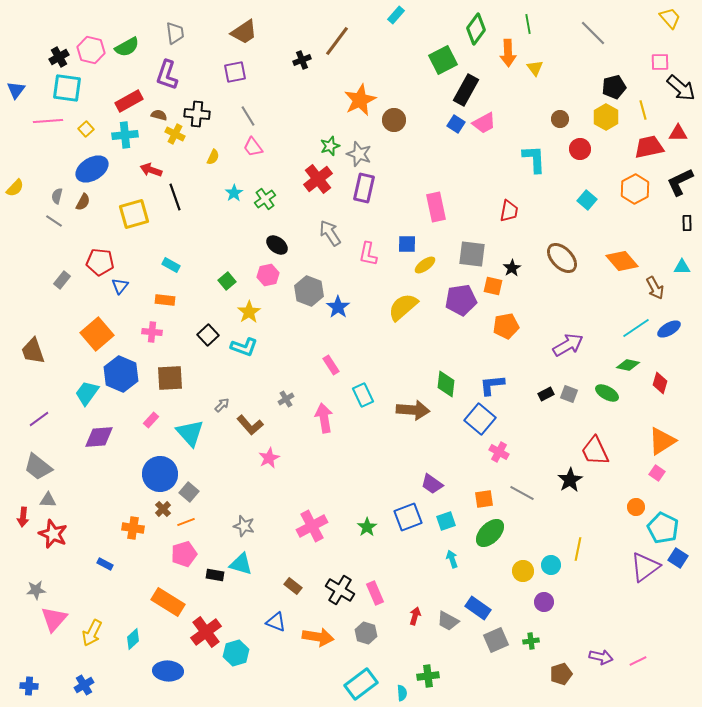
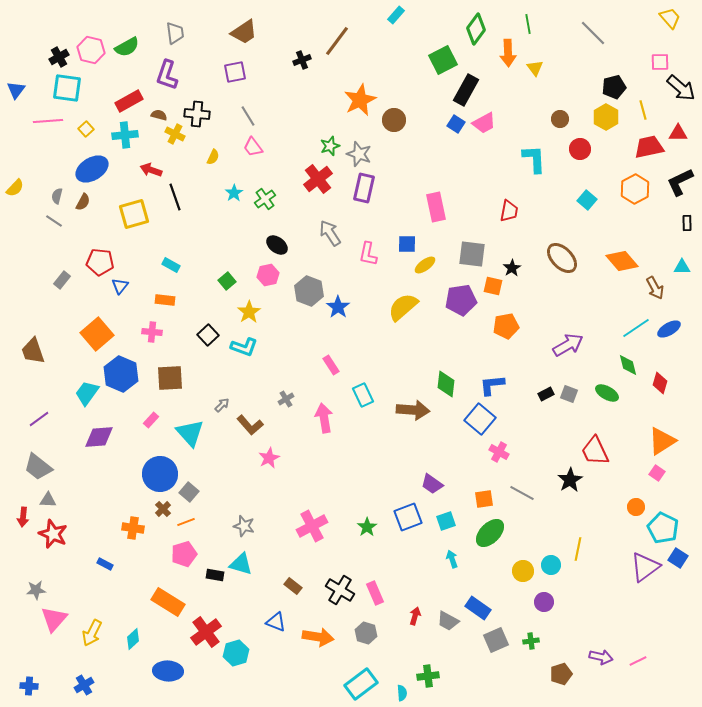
green diamond at (628, 365): rotated 65 degrees clockwise
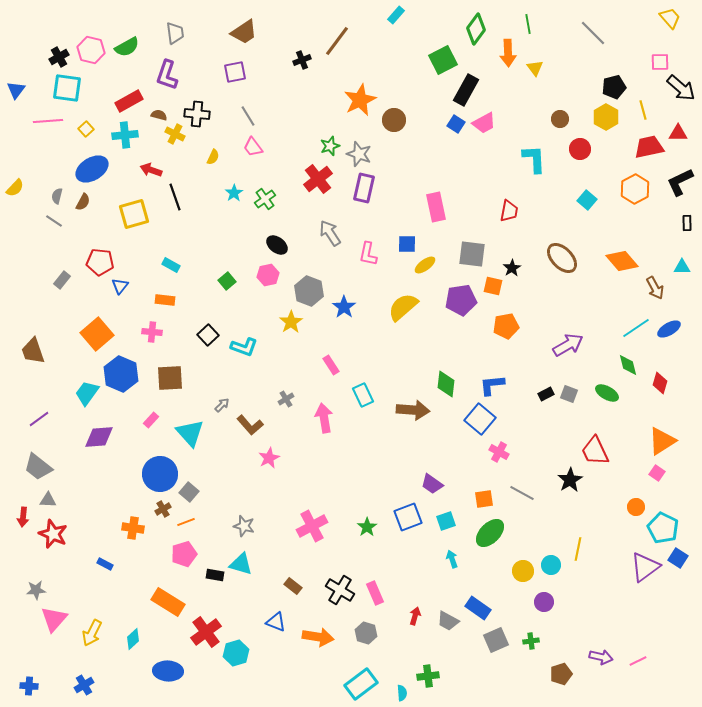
blue star at (338, 307): moved 6 px right
yellow star at (249, 312): moved 42 px right, 10 px down
brown cross at (163, 509): rotated 14 degrees clockwise
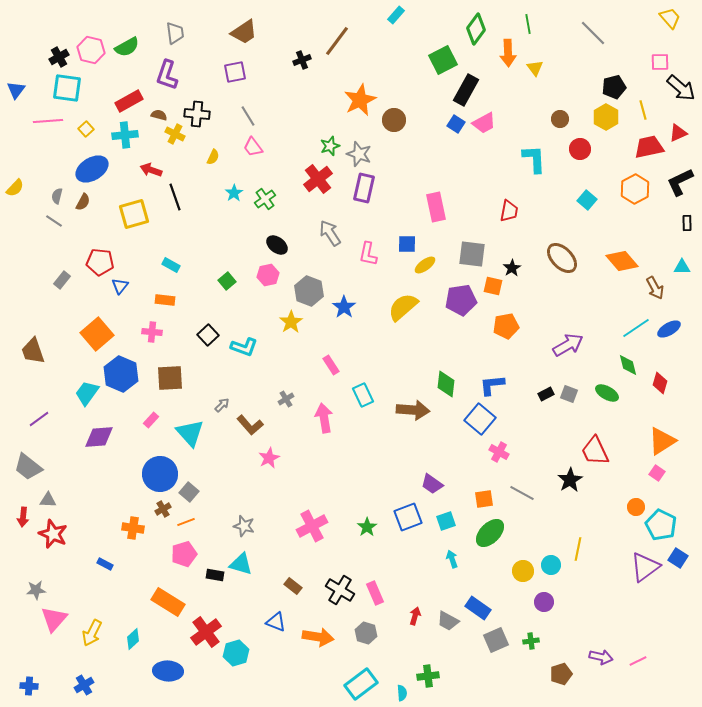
red triangle at (678, 133): rotated 24 degrees counterclockwise
gray trapezoid at (38, 467): moved 10 px left
cyan pentagon at (663, 528): moved 2 px left, 3 px up
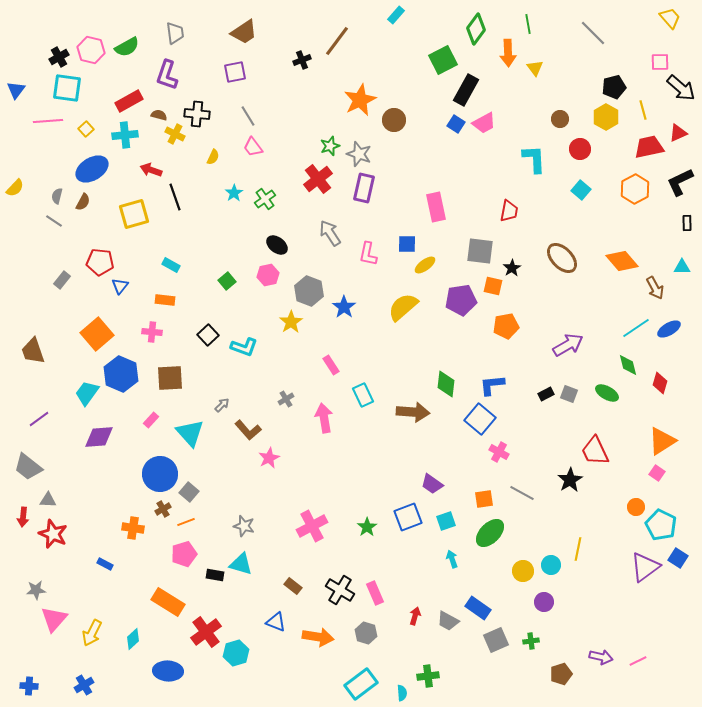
cyan square at (587, 200): moved 6 px left, 10 px up
gray square at (472, 254): moved 8 px right, 3 px up
brown arrow at (413, 410): moved 2 px down
brown L-shape at (250, 425): moved 2 px left, 5 px down
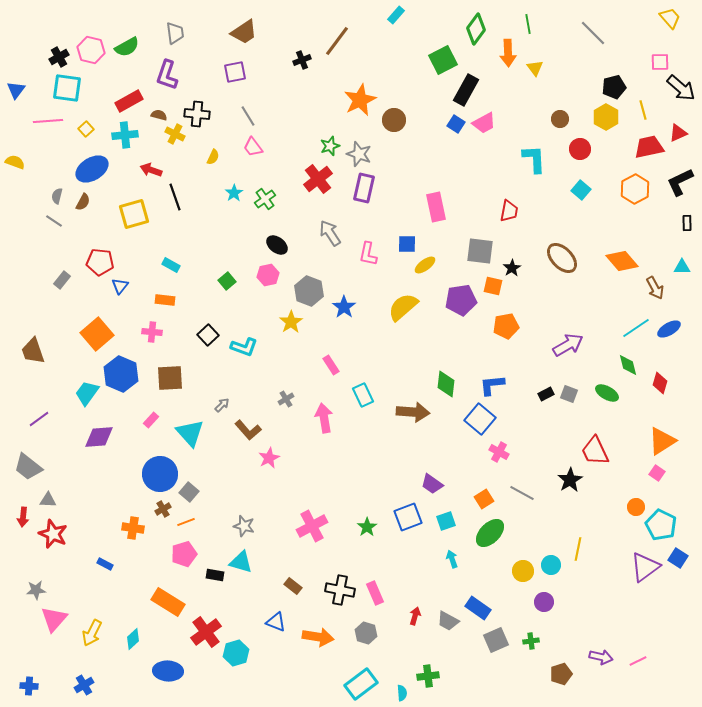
yellow semicircle at (15, 188): moved 26 px up; rotated 114 degrees counterclockwise
orange square at (484, 499): rotated 24 degrees counterclockwise
cyan triangle at (241, 564): moved 2 px up
black cross at (340, 590): rotated 20 degrees counterclockwise
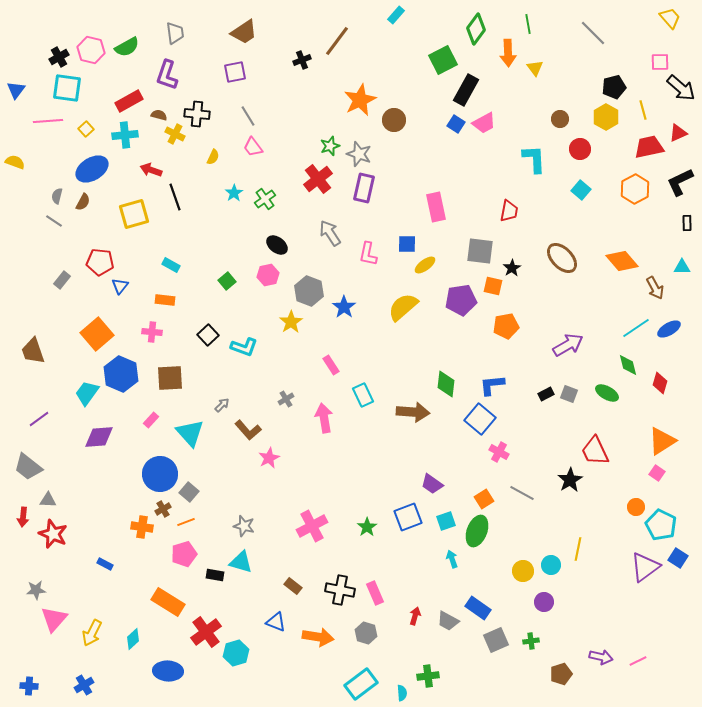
orange cross at (133, 528): moved 9 px right, 1 px up
green ellipse at (490, 533): moved 13 px left, 2 px up; rotated 24 degrees counterclockwise
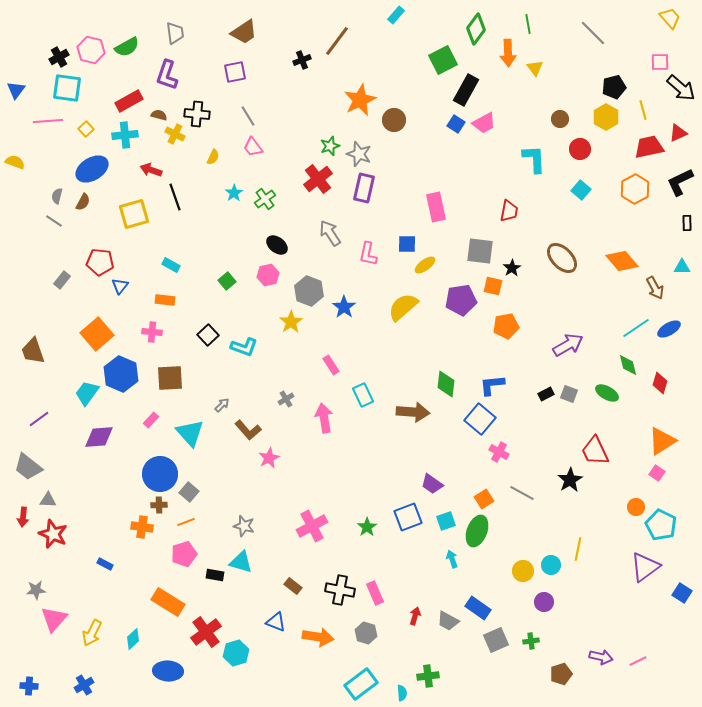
brown cross at (163, 509): moved 4 px left, 4 px up; rotated 28 degrees clockwise
blue square at (678, 558): moved 4 px right, 35 px down
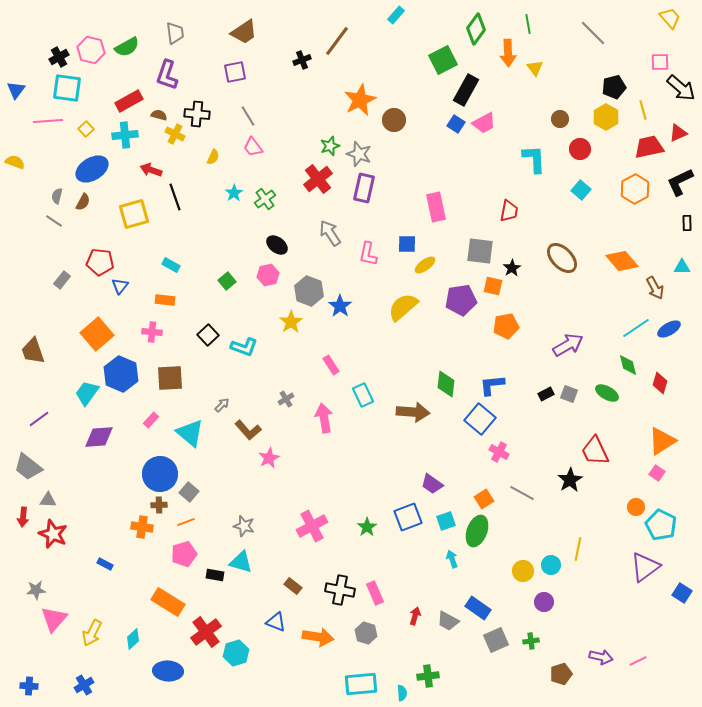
blue star at (344, 307): moved 4 px left, 1 px up
cyan triangle at (190, 433): rotated 8 degrees counterclockwise
cyan rectangle at (361, 684): rotated 32 degrees clockwise
